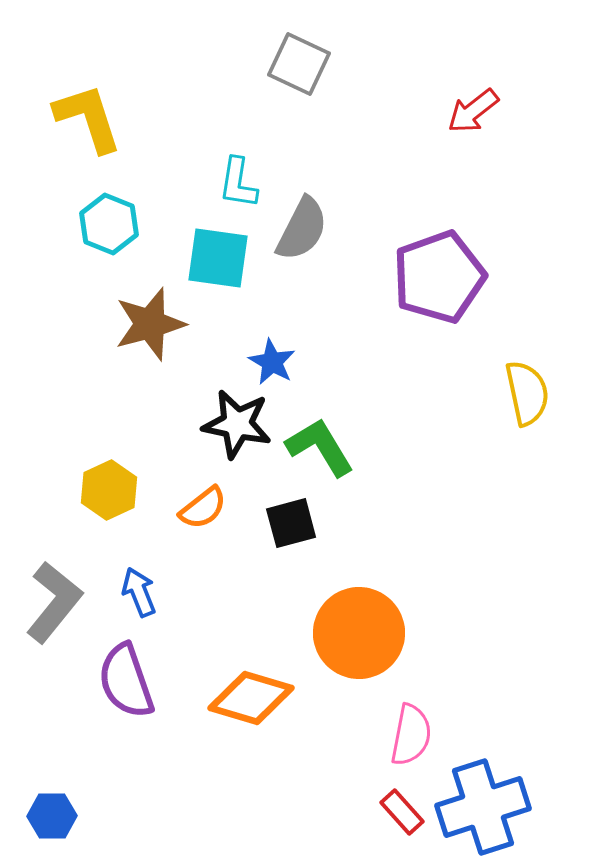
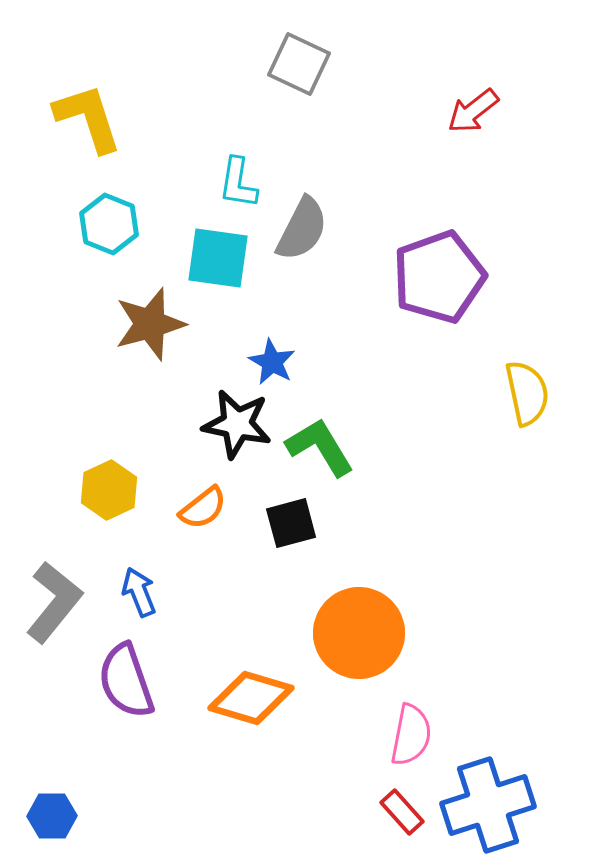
blue cross: moved 5 px right, 2 px up
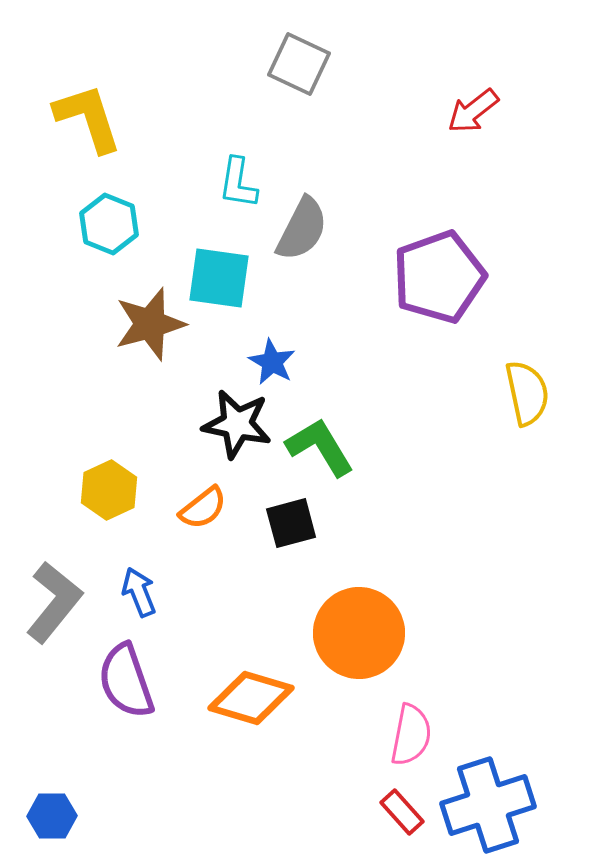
cyan square: moved 1 px right, 20 px down
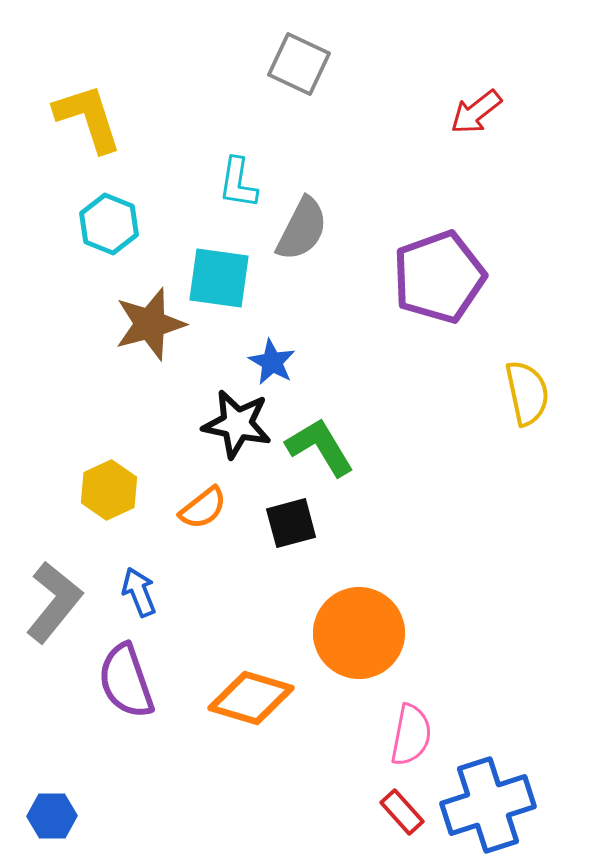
red arrow: moved 3 px right, 1 px down
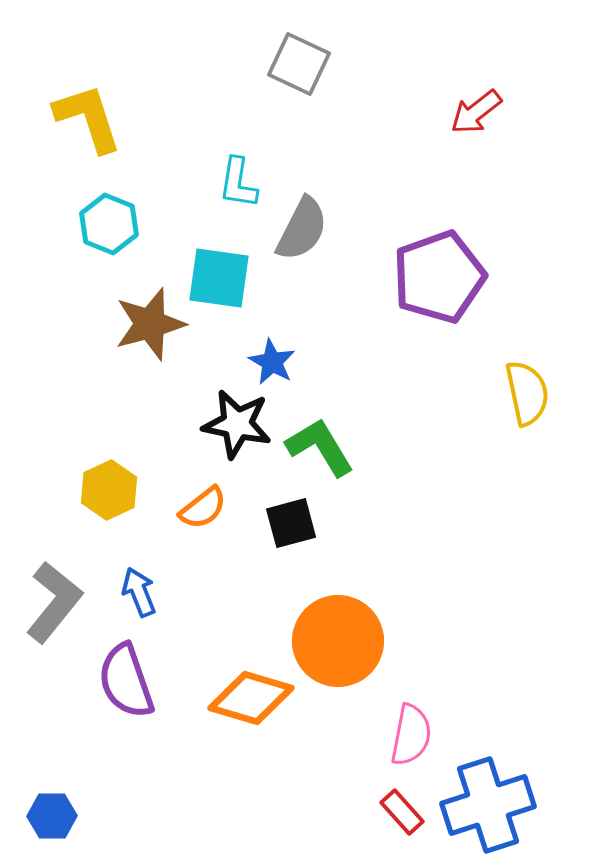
orange circle: moved 21 px left, 8 px down
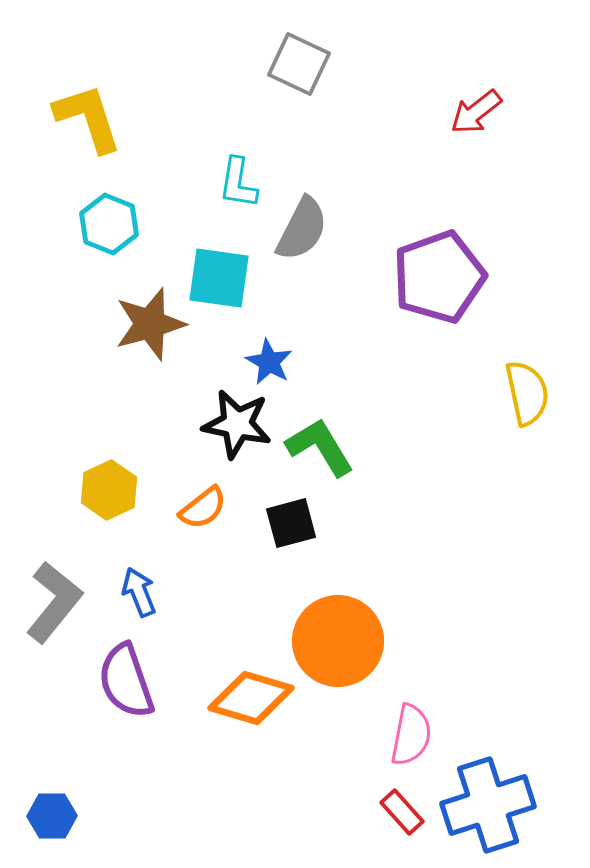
blue star: moved 3 px left
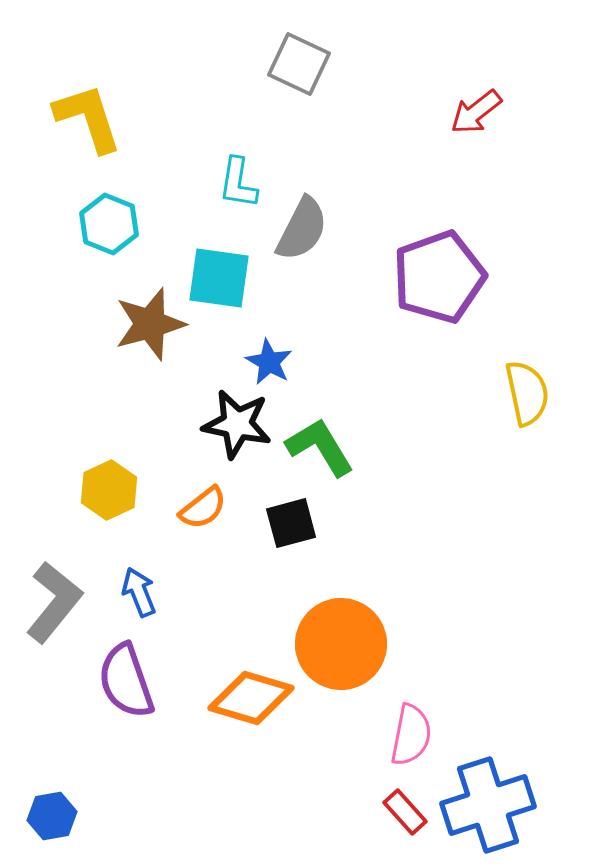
orange circle: moved 3 px right, 3 px down
red rectangle: moved 3 px right
blue hexagon: rotated 9 degrees counterclockwise
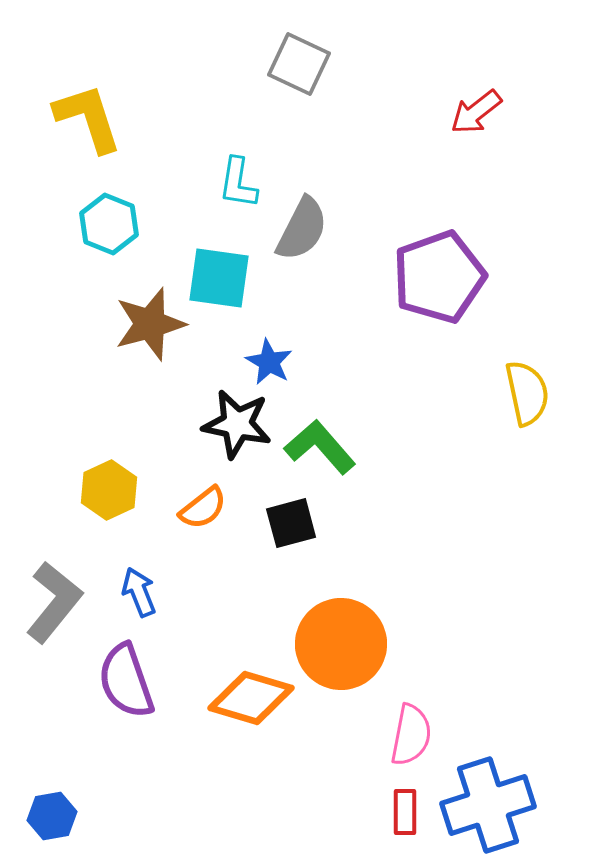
green L-shape: rotated 10 degrees counterclockwise
red rectangle: rotated 42 degrees clockwise
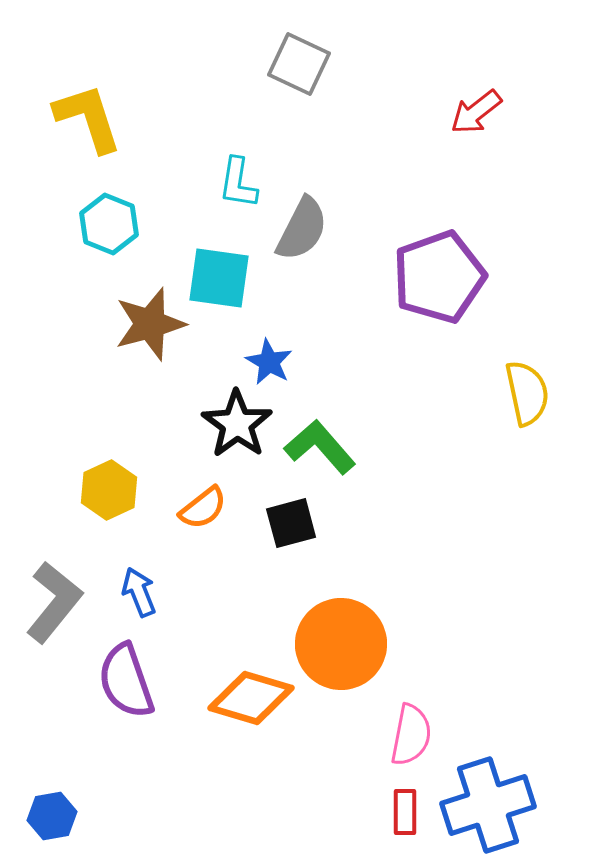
black star: rotated 24 degrees clockwise
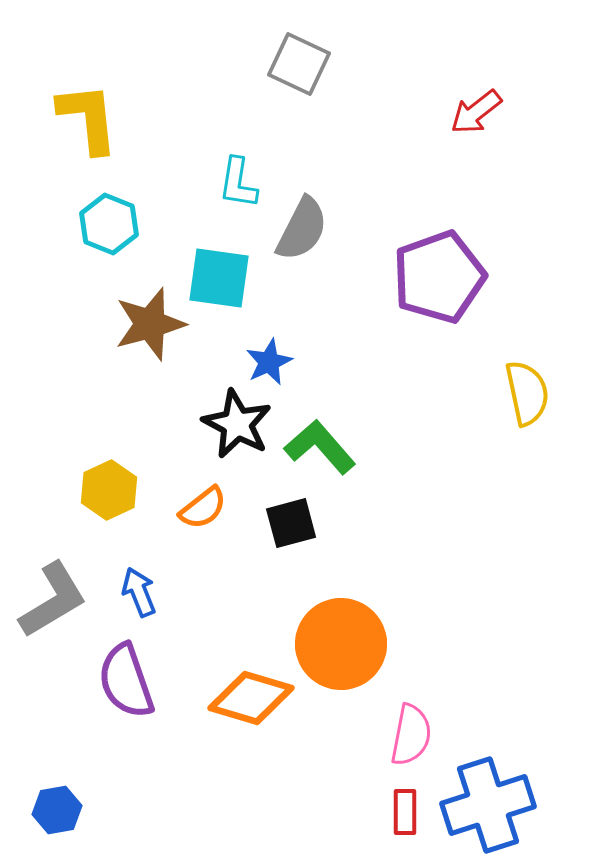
yellow L-shape: rotated 12 degrees clockwise
blue star: rotated 18 degrees clockwise
black star: rotated 8 degrees counterclockwise
gray L-shape: moved 1 px left, 2 px up; rotated 20 degrees clockwise
blue hexagon: moved 5 px right, 6 px up
